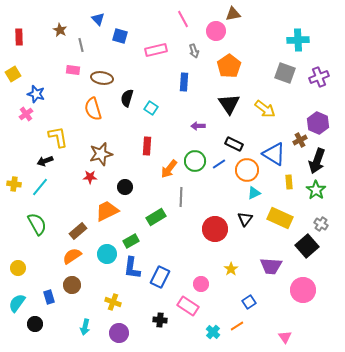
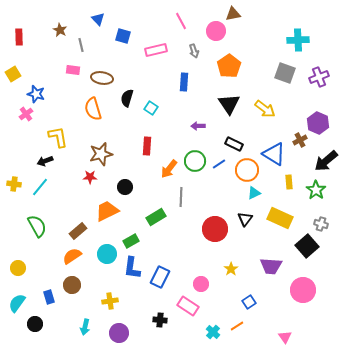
pink line at (183, 19): moved 2 px left, 2 px down
blue square at (120, 36): moved 3 px right
black arrow at (317, 161): moved 9 px right; rotated 30 degrees clockwise
green semicircle at (37, 224): moved 2 px down
gray cross at (321, 224): rotated 16 degrees counterclockwise
yellow cross at (113, 302): moved 3 px left, 1 px up; rotated 28 degrees counterclockwise
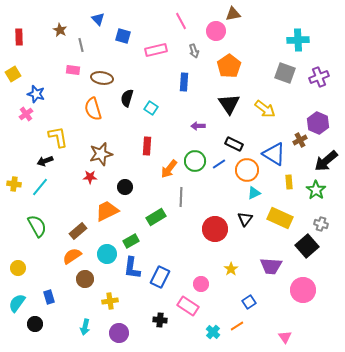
brown circle at (72, 285): moved 13 px right, 6 px up
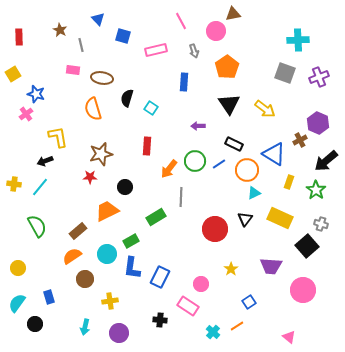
orange pentagon at (229, 66): moved 2 px left, 1 px down
yellow rectangle at (289, 182): rotated 24 degrees clockwise
pink triangle at (285, 337): moved 4 px right; rotated 16 degrees counterclockwise
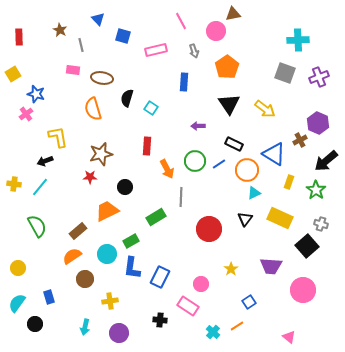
orange arrow at (169, 169): moved 2 px left; rotated 66 degrees counterclockwise
red circle at (215, 229): moved 6 px left
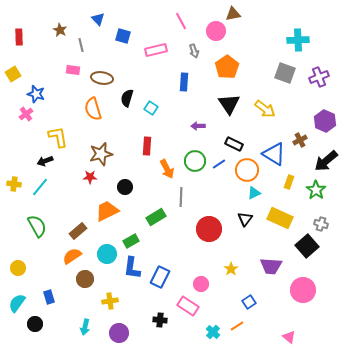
purple hexagon at (318, 123): moved 7 px right, 2 px up
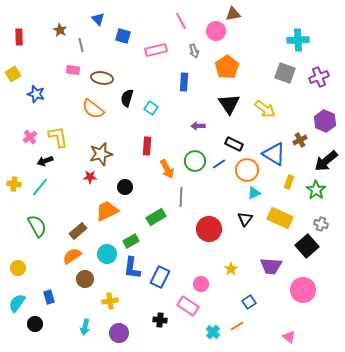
orange semicircle at (93, 109): rotated 35 degrees counterclockwise
pink cross at (26, 114): moved 4 px right, 23 px down
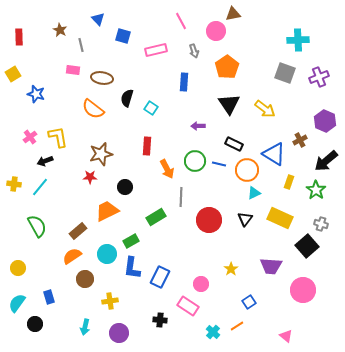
blue line at (219, 164): rotated 48 degrees clockwise
red circle at (209, 229): moved 9 px up
pink triangle at (289, 337): moved 3 px left, 1 px up
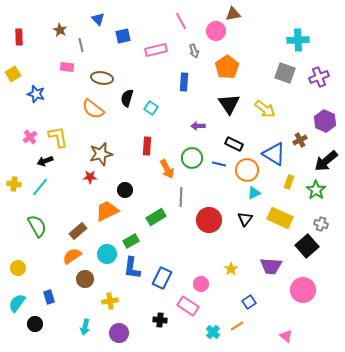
blue square at (123, 36): rotated 28 degrees counterclockwise
pink rectangle at (73, 70): moved 6 px left, 3 px up
green circle at (195, 161): moved 3 px left, 3 px up
black circle at (125, 187): moved 3 px down
blue rectangle at (160, 277): moved 2 px right, 1 px down
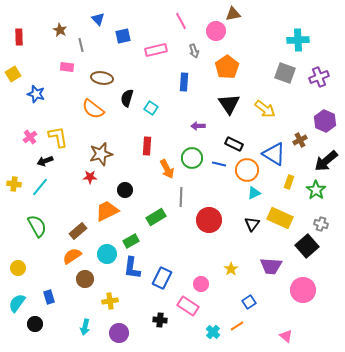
black triangle at (245, 219): moved 7 px right, 5 px down
